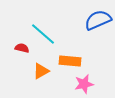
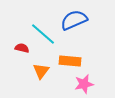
blue semicircle: moved 24 px left
orange triangle: rotated 24 degrees counterclockwise
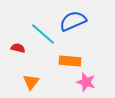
blue semicircle: moved 1 px left, 1 px down
red semicircle: moved 4 px left
orange triangle: moved 10 px left, 11 px down
pink star: moved 2 px right, 2 px up; rotated 30 degrees clockwise
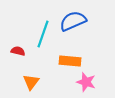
cyan line: rotated 68 degrees clockwise
red semicircle: moved 3 px down
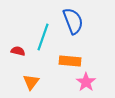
blue semicircle: rotated 92 degrees clockwise
cyan line: moved 3 px down
pink star: rotated 18 degrees clockwise
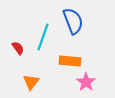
red semicircle: moved 3 px up; rotated 40 degrees clockwise
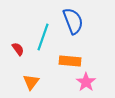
red semicircle: moved 1 px down
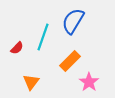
blue semicircle: rotated 128 degrees counterclockwise
red semicircle: moved 1 px left, 1 px up; rotated 80 degrees clockwise
orange rectangle: rotated 50 degrees counterclockwise
pink star: moved 3 px right
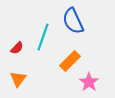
blue semicircle: rotated 56 degrees counterclockwise
orange triangle: moved 13 px left, 3 px up
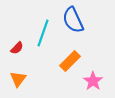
blue semicircle: moved 1 px up
cyan line: moved 4 px up
pink star: moved 4 px right, 1 px up
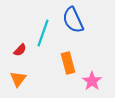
red semicircle: moved 3 px right, 2 px down
orange rectangle: moved 2 px left, 2 px down; rotated 60 degrees counterclockwise
pink star: moved 1 px left
